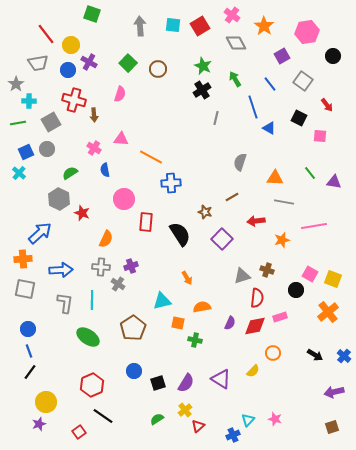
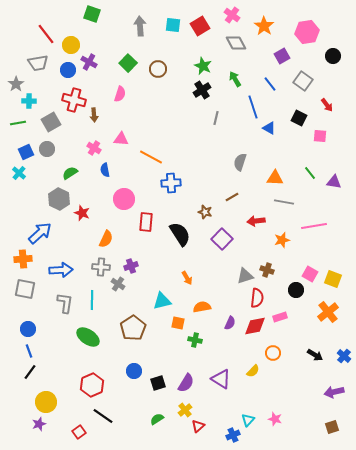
gray triangle at (242, 276): moved 3 px right
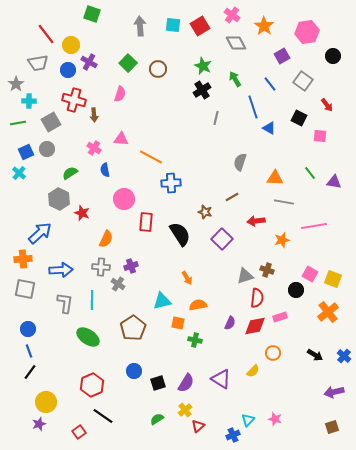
orange semicircle at (202, 307): moved 4 px left, 2 px up
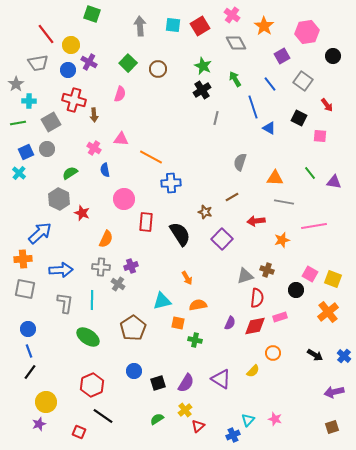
red square at (79, 432): rotated 32 degrees counterclockwise
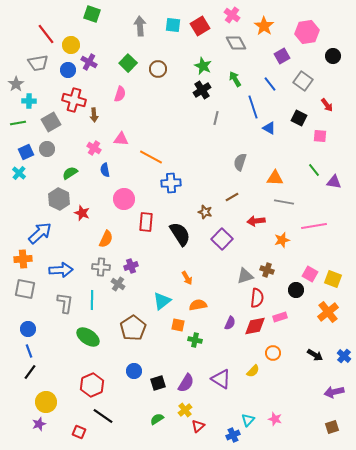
green line at (310, 173): moved 4 px right, 3 px up
cyan triangle at (162, 301): rotated 24 degrees counterclockwise
orange square at (178, 323): moved 2 px down
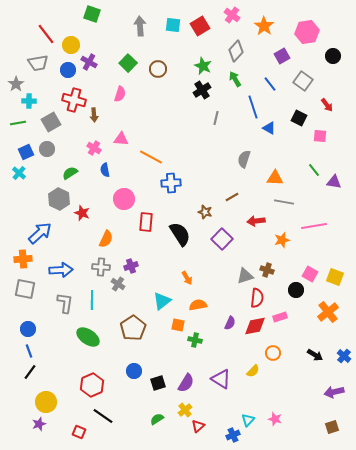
gray diamond at (236, 43): moved 8 px down; rotated 70 degrees clockwise
gray semicircle at (240, 162): moved 4 px right, 3 px up
yellow square at (333, 279): moved 2 px right, 2 px up
